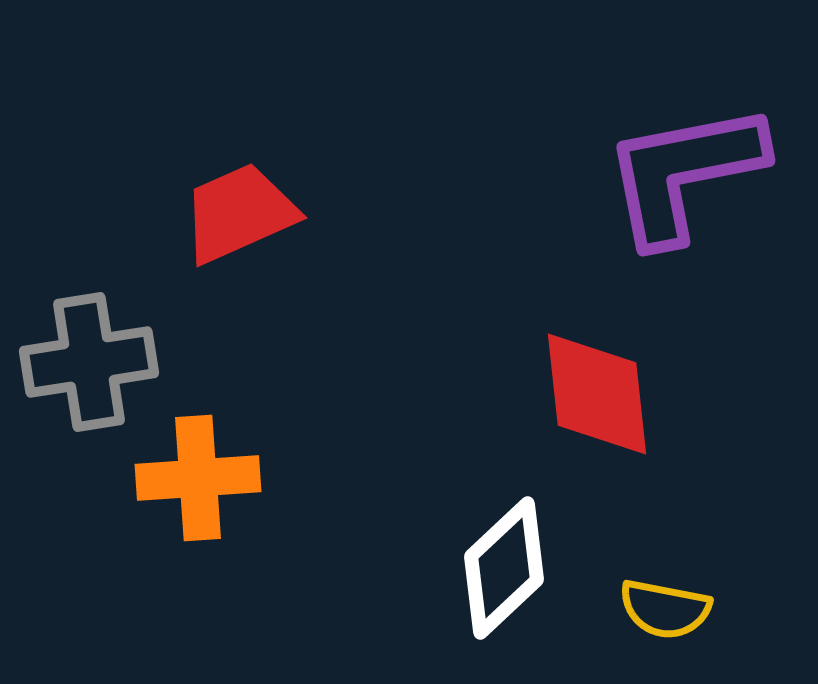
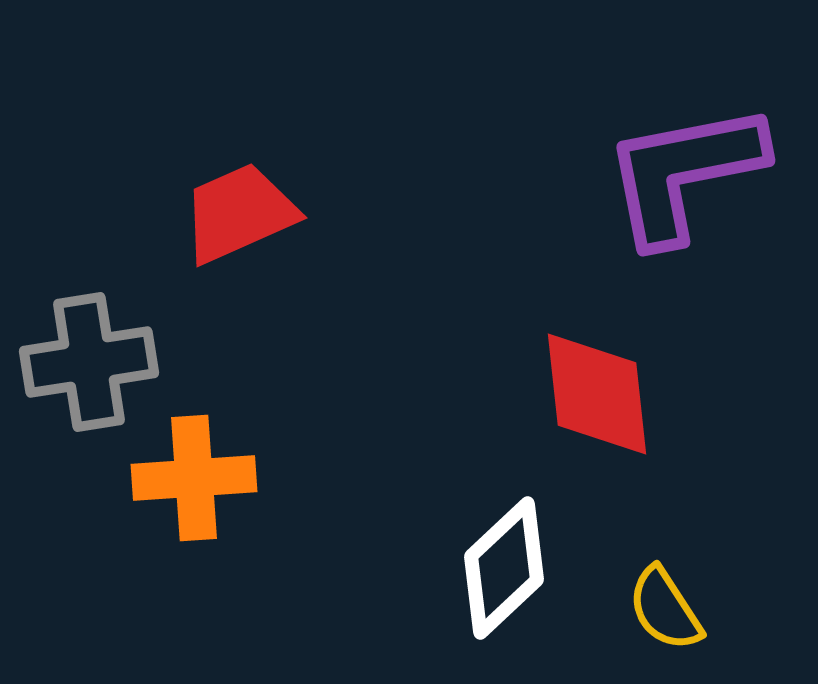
orange cross: moved 4 px left
yellow semicircle: rotated 46 degrees clockwise
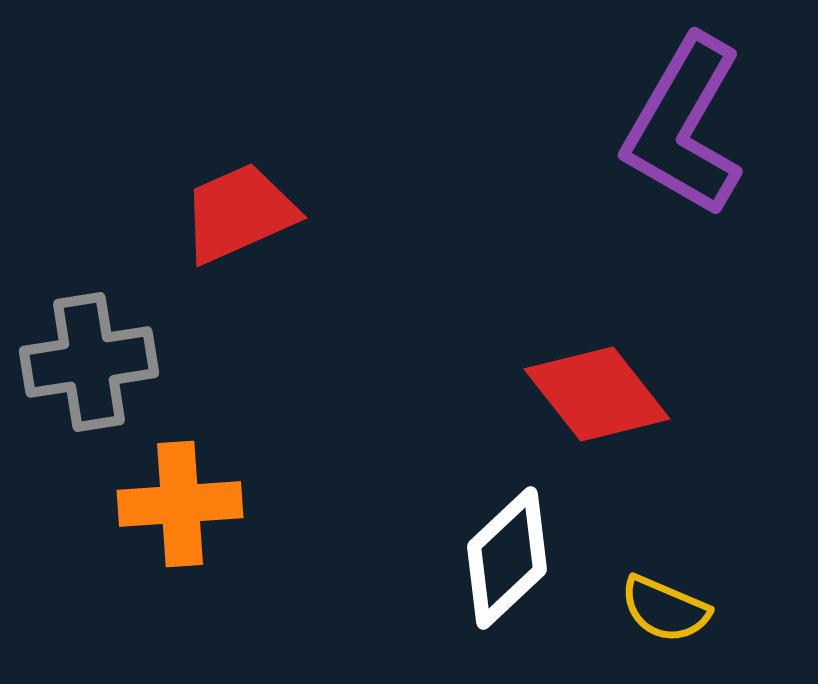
purple L-shape: moved 47 px up; rotated 49 degrees counterclockwise
red diamond: rotated 32 degrees counterclockwise
orange cross: moved 14 px left, 26 px down
white diamond: moved 3 px right, 10 px up
yellow semicircle: rotated 34 degrees counterclockwise
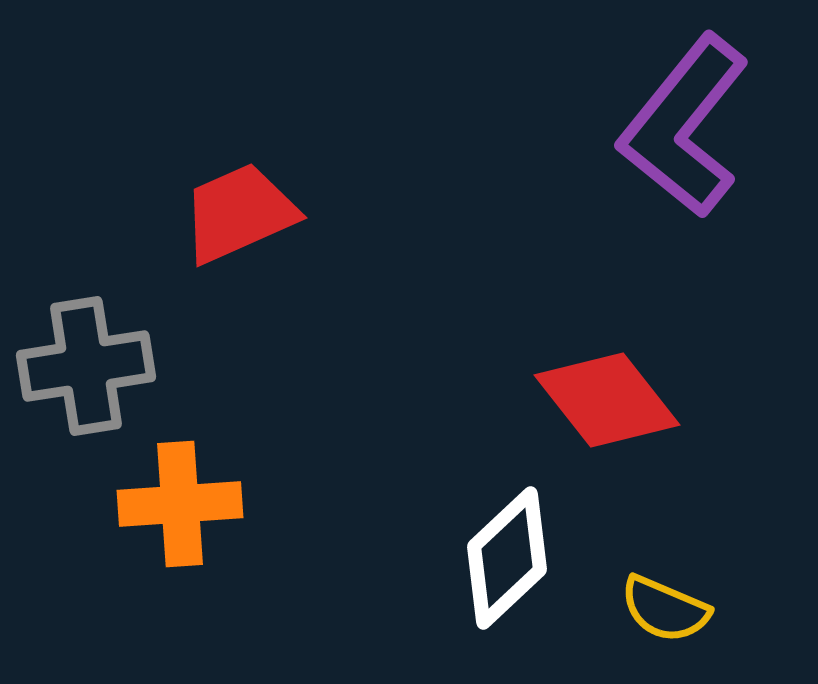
purple L-shape: rotated 9 degrees clockwise
gray cross: moved 3 px left, 4 px down
red diamond: moved 10 px right, 6 px down
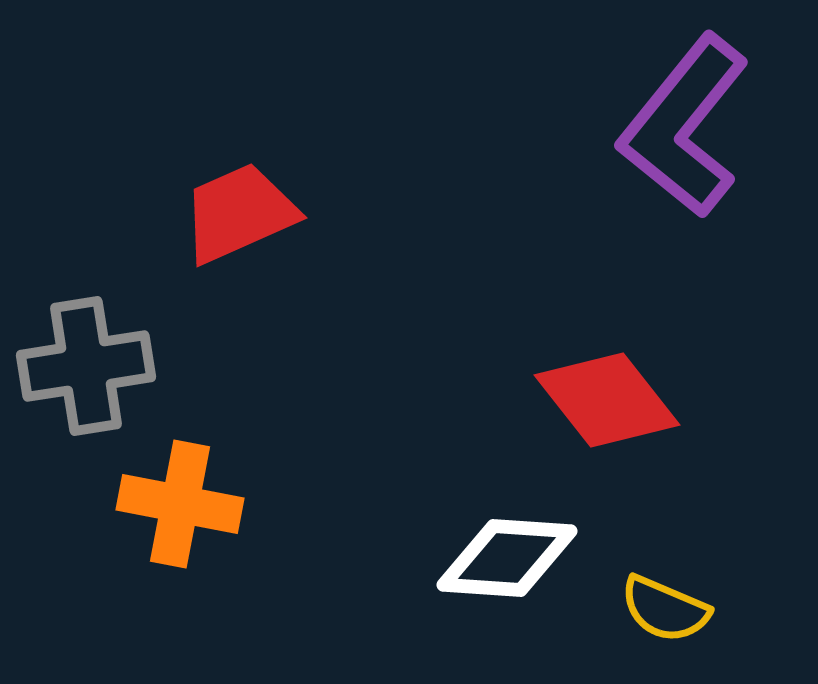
orange cross: rotated 15 degrees clockwise
white diamond: rotated 47 degrees clockwise
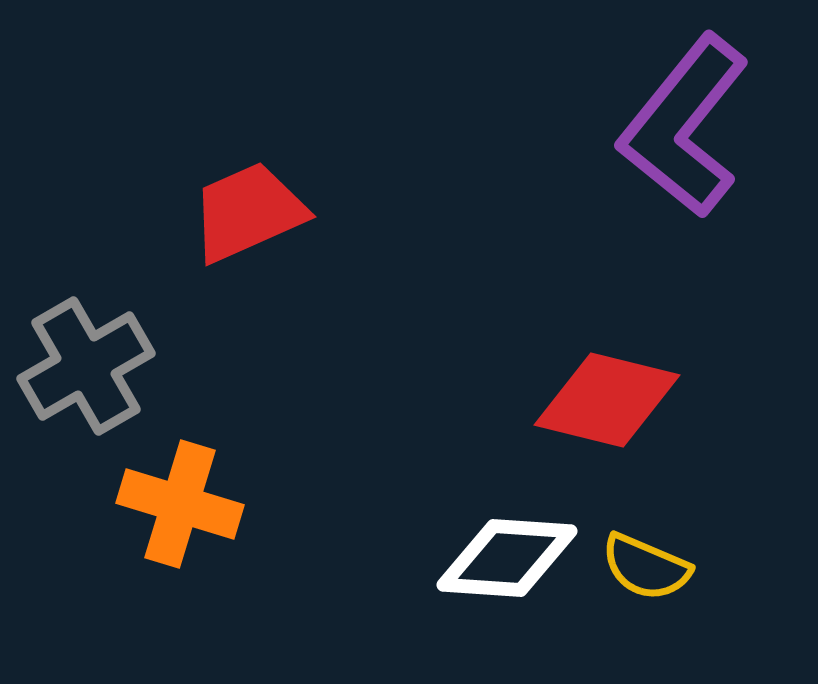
red trapezoid: moved 9 px right, 1 px up
gray cross: rotated 21 degrees counterclockwise
red diamond: rotated 38 degrees counterclockwise
orange cross: rotated 6 degrees clockwise
yellow semicircle: moved 19 px left, 42 px up
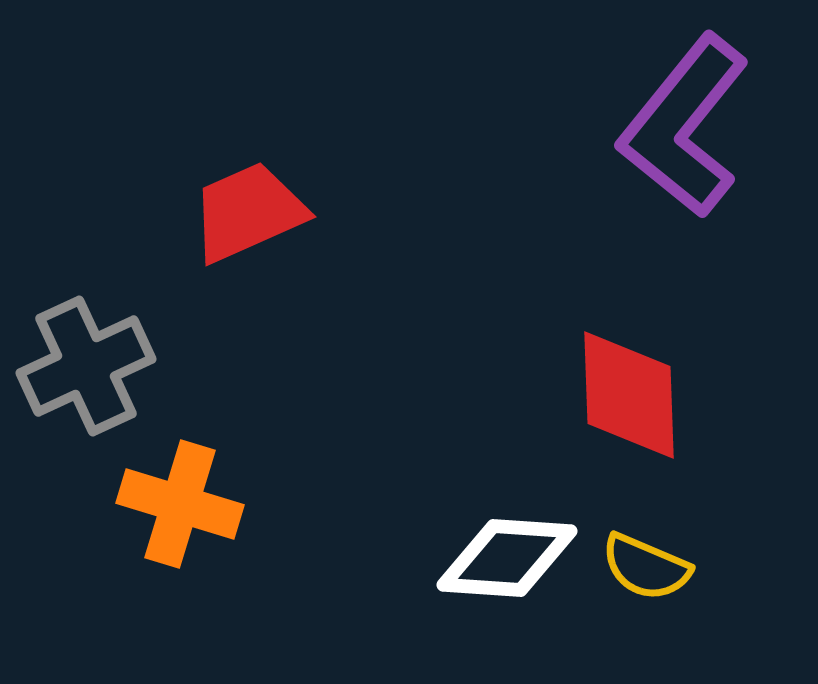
gray cross: rotated 5 degrees clockwise
red diamond: moved 22 px right, 5 px up; rotated 74 degrees clockwise
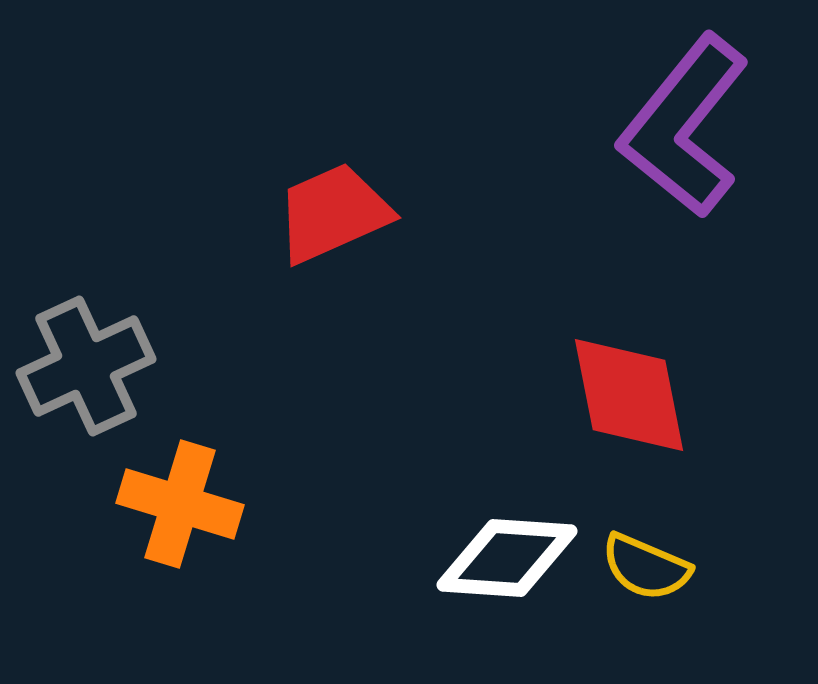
red trapezoid: moved 85 px right, 1 px down
red diamond: rotated 9 degrees counterclockwise
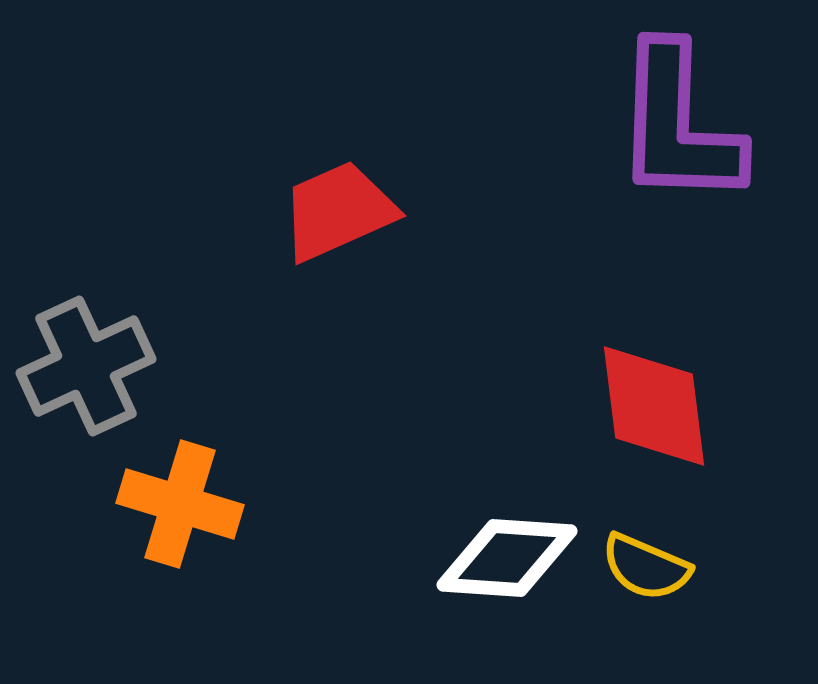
purple L-shape: moved 6 px left, 1 px up; rotated 37 degrees counterclockwise
red trapezoid: moved 5 px right, 2 px up
red diamond: moved 25 px right, 11 px down; rotated 4 degrees clockwise
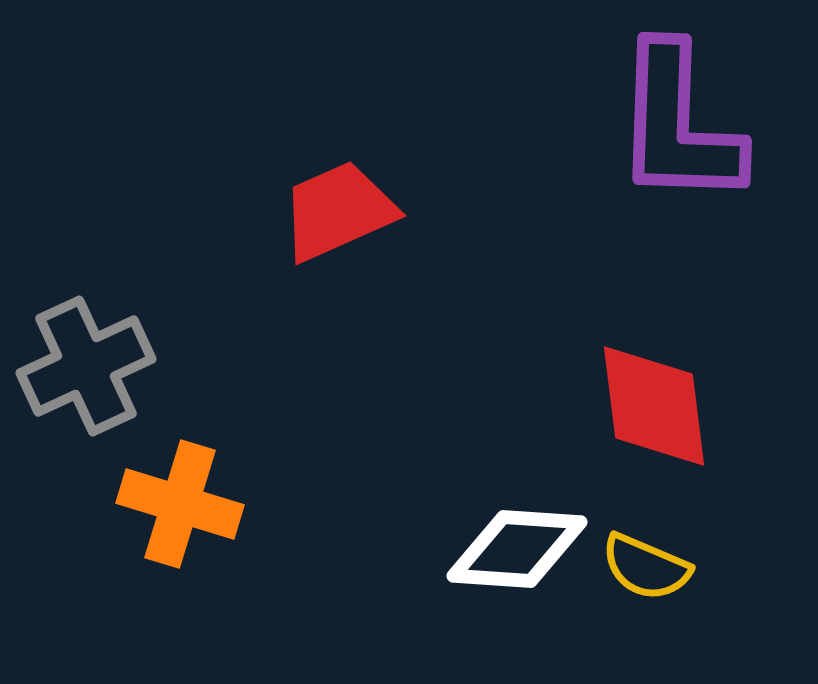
white diamond: moved 10 px right, 9 px up
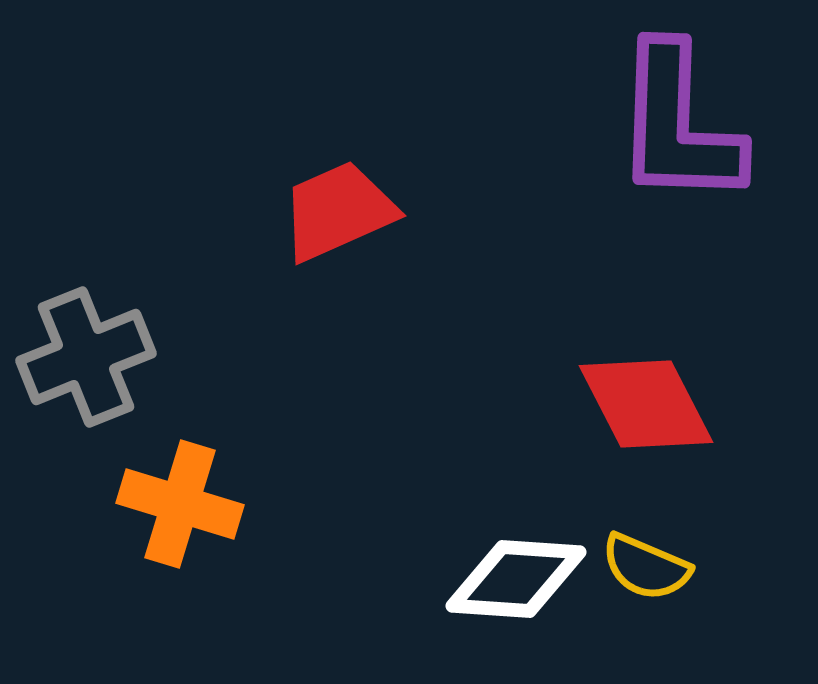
gray cross: moved 9 px up; rotated 3 degrees clockwise
red diamond: moved 8 px left, 2 px up; rotated 20 degrees counterclockwise
white diamond: moved 1 px left, 30 px down
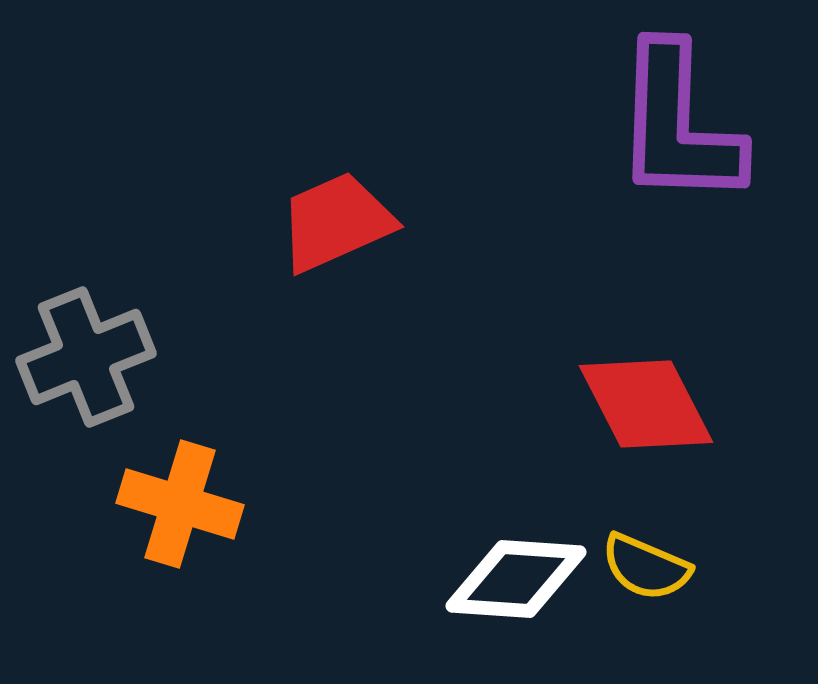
red trapezoid: moved 2 px left, 11 px down
